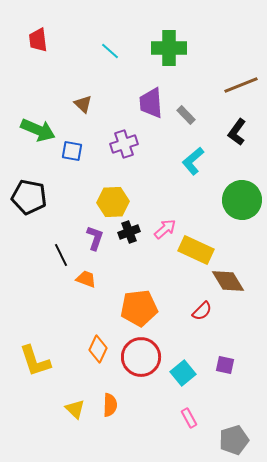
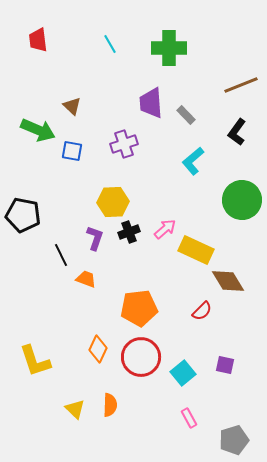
cyan line: moved 7 px up; rotated 18 degrees clockwise
brown triangle: moved 11 px left, 2 px down
black pentagon: moved 6 px left, 18 px down
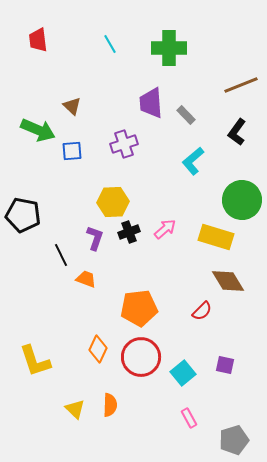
blue square: rotated 15 degrees counterclockwise
yellow rectangle: moved 20 px right, 13 px up; rotated 8 degrees counterclockwise
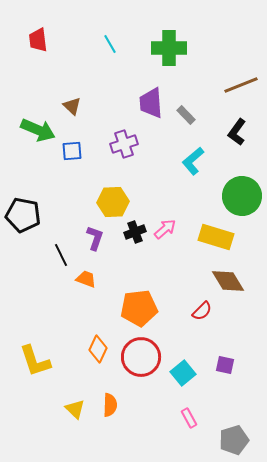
green circle: moved 4 px up
black cross: moved 6 px right
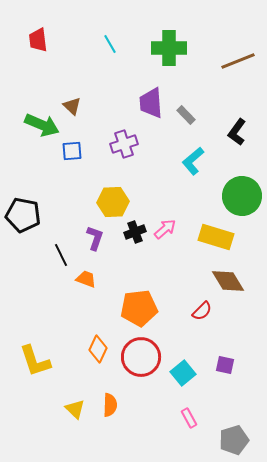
brown line: moved 3 px left, 24 px up
green arrow: moved 4 px right, 5 px up
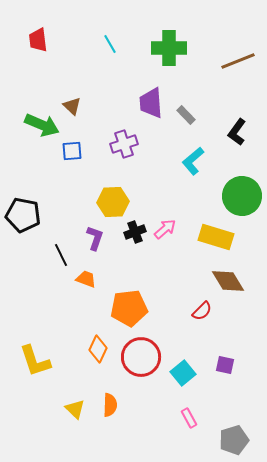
orange pentagon: moved 10 px left
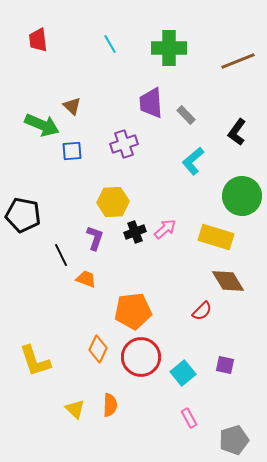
orange pentagon: moved 4 px right, 3 px down
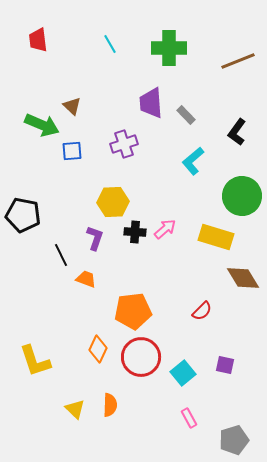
black cross: rotated 25 degrees clockwise
brown diamond: moved 15 px right, 3 px up
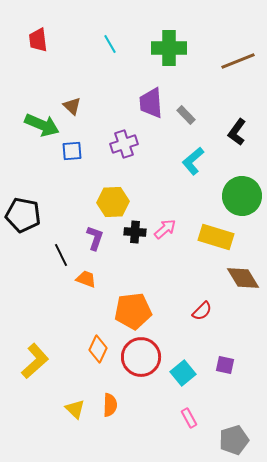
yellow L-shape: rotated 114 degrees counterclockwise
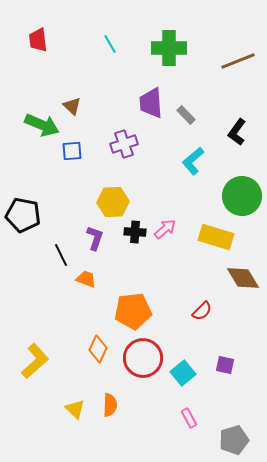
red circle: moved 2 px right, 1 px down
